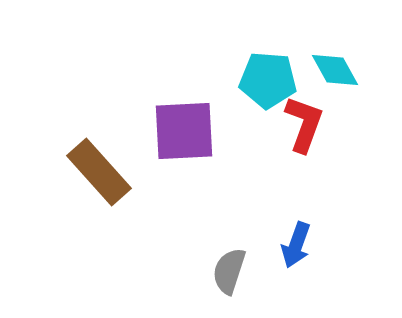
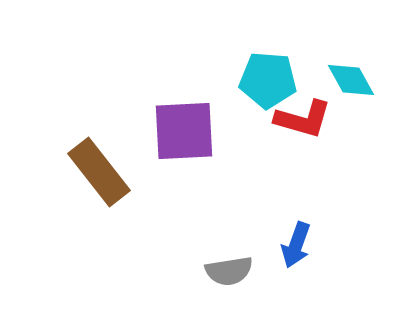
cyan diamond: moved 16 px right, 10 px down
red L-shape: moved 1 px left, 5 px up; rotated 86 degrees clockwise
brown rectangle: rotated 4 degrees clockwise
gray semicircle: rotated 117 degrees counterclockwise
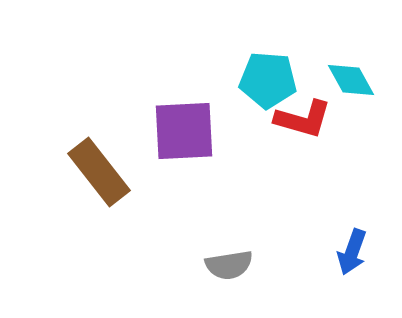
blue arrow: moved 56 px right, 7 px down
gray semicircle: moved 6 px up
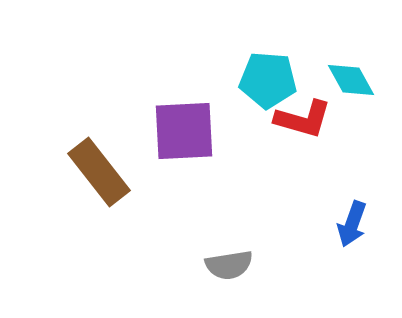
blue arrow: moved 28 px up
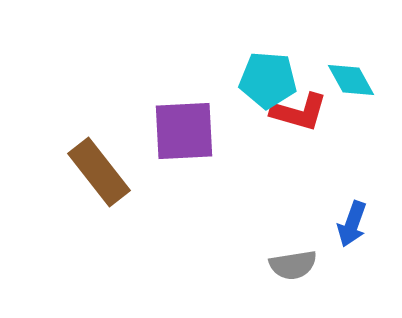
red L-shape: moved 4 px left, 7 px up
gray semicircle: moved 64 px right
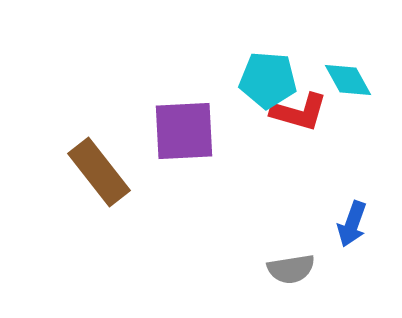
cyan diamond: moved 3 px left
gray semicircle: moved 2 px left, 4 px down
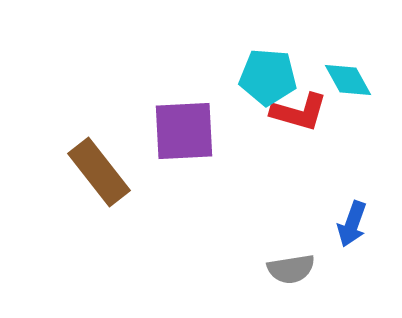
cyan pentagon: moved 3 px up
